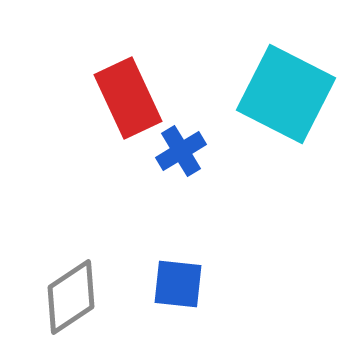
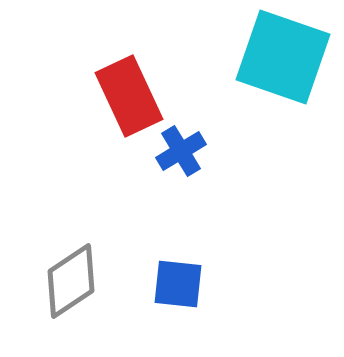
cyan square: moved 3 px left, 37 px up; rotated 8 degrees counterclockwise
red rectangle: moved 1 px right, 2 px up
gray diamond: moved 16 px up
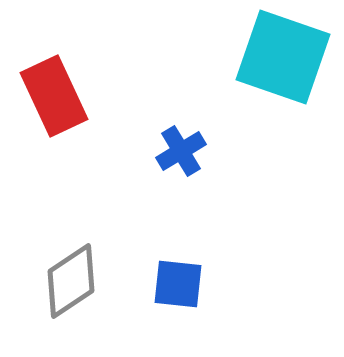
red rectangle: moved 75 px left
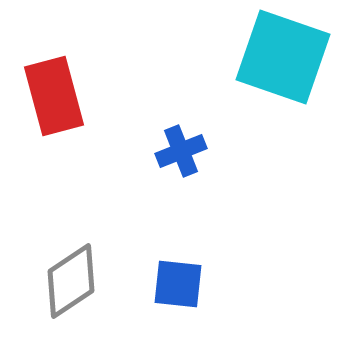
red rectangle: rotated 10 degrees clockwise
blue cross: rotated 9 degrees clockwise
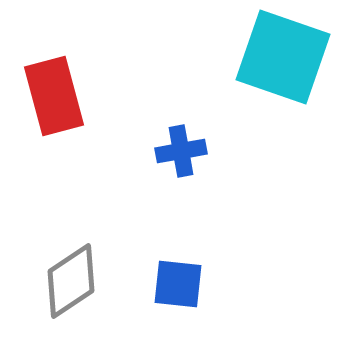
blue cross: rotated 12 degrees clockwise
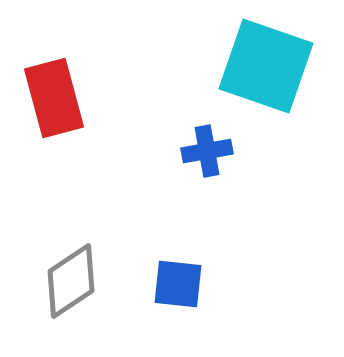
cyan square: moved 17 px left, 9 px down
red rectangle: moved 2 px down
blue cross: moved 26 px right
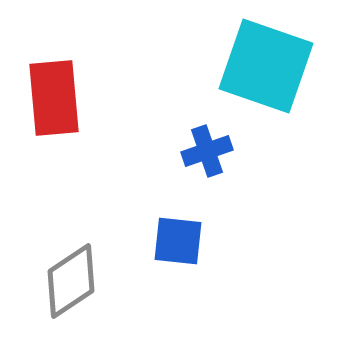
red rectangle: rotated 10 degrees clockwise
blue cross: rotated 9 degrees counterclockwise
blue square: moved 43 px up
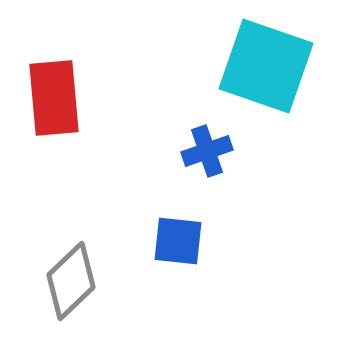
gray diamond: rotated 10 degrees counterclockwise
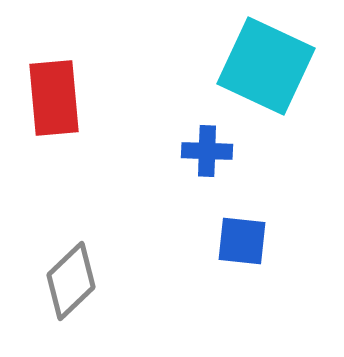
cyan square: rotated 6 degrees clockwise
blue cross: rotated 21 degrees clockwise
blue square: moved 64 px right
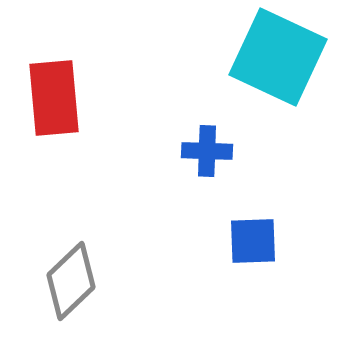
cyan square: moved 12 px right, 9 px up
blue square: moved 11 px right; rotated 8 degrees counterclockwise
